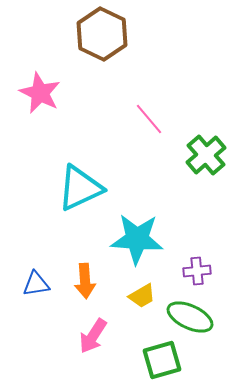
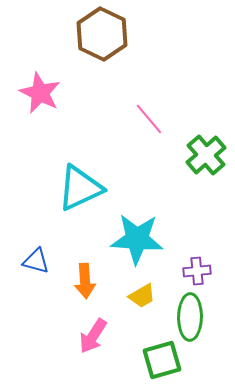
blue triangle: moved 23 px up; rotated 24 degrees clockwise
green ellipse: rotated 66 degrees clockwise
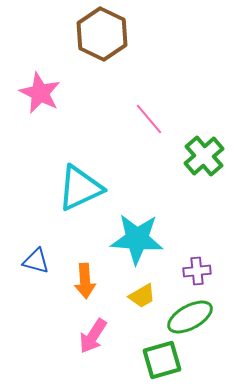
green cross: moved 2 px left, 1 px down
green ellipse: rotated 60 degrees clockwise
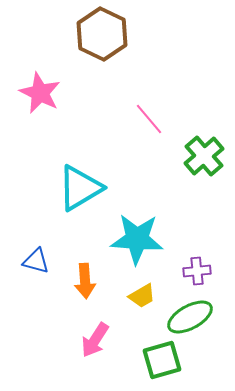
cyan triangle: rotated 6 degrees counterclockwise
pink arrow: moved 2 px right, 4 px down
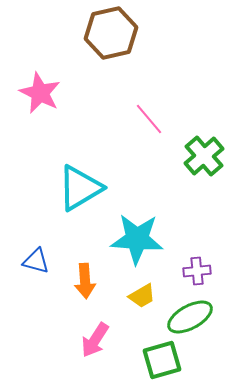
brown hexagon: moved 9 px right, 1 px up; rotated 21 degrees clockwise
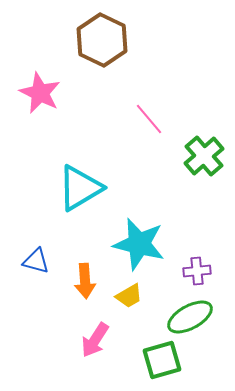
brown hexagon: moved 9 px left, 7 px down; rotated 21 degrees counterclockwise
cyan star: moved 2 px right, 5 px down; rotated 10 degrees clockwise
yellow trapezoid: moved 13 px left
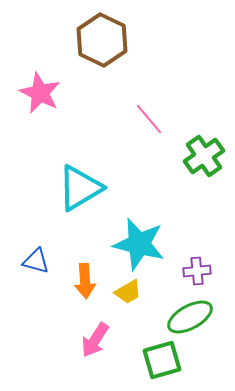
green cross: rotated 6 degrees clockwise
yellow trapezoid: moved 1 px left, 4 px up
